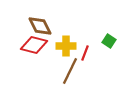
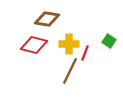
brown diamond: moved 7 px right, 7 px up; rotated 55 degrees counterclockwise
yellow cross: moved 3 px right, 2 px up
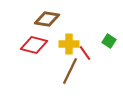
red line: rotated 56 degrees counterclockwise
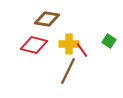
red line: moved 3 px left, 3 px up
brown line: moved 2 px left
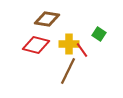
green square: moved 10 px left, 7 px up
red diamond: moved 2 px right
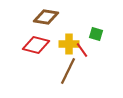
brown diamond: moved 1 px left, 2 px up
green square: moved 3 px left; rotated 16 degrees counterclockwise
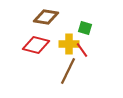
green square: moved 11 px left, 6 px up
